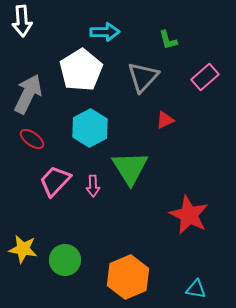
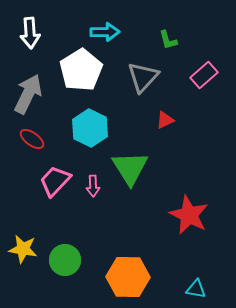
white arrow: moved 8 px right, 12 px down
pink rectangle: moved 1 px left, 2 px up
cyan hexagon: rotated 6 degrees counterclockwise
orange hexagon: rotated 24 degrees clockwise
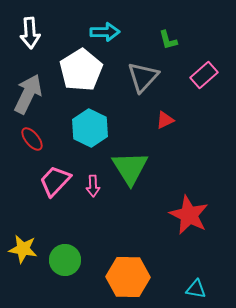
red ellipse: rotated 15 degrees clockwise
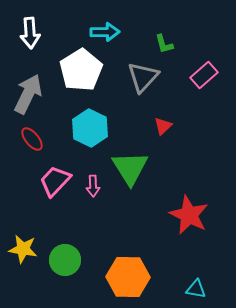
green L-shape: moved 4 px left, 4 px down
red triangle: moved 2 px left, 6 px down; rotated 18 degrees counterclockwise
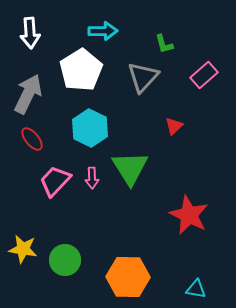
cyan arrow: moved 2 px left, 1 px up
red triangle: moved 11 px right
pink arrow: moved 1 px left, 8 px up
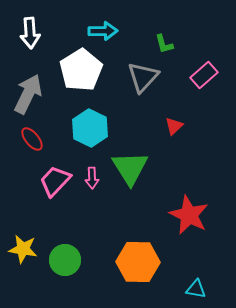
orange hexagon: moved 10 px right, 15 px up
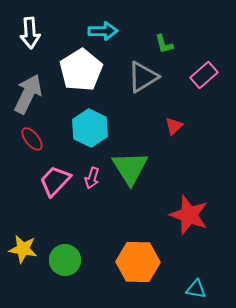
gray triangle: rotated 16 degrees clockwise
pink arrow: rotated 20 degrees clockwise
red star: rotated 6 degrees counterclockwise
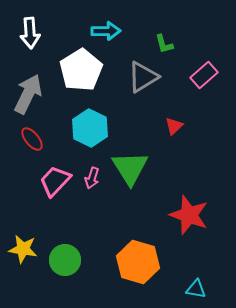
cyan arrow: moved 3 px right
orange hexagon: rotated 15 degrees clockwise
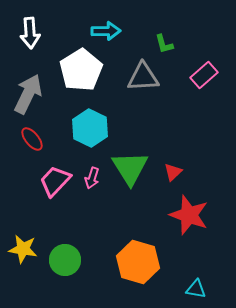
gray triangle: rotated 28 degrees clockwise
red triangle: moved 1 px left, 46 px down
